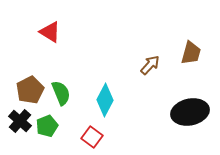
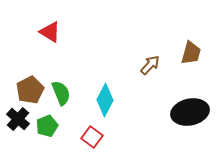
black cross: moved 2 px left, 2 px up
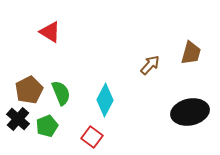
brown pentagon: moved 1 px left
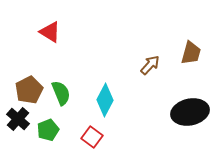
green pentagon: moved 1 px right, 4 px down
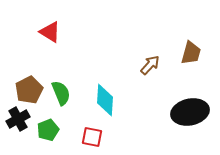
cyan diamond: rotated 24 degrees counterclockwise
black cross: rotated 20 degrees clockwise
red square: rotated 25 degrees counterclockwise
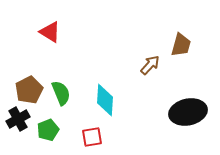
brown trapezoid: moved 10 px left, 8 px up
black ellipse: moved 2 px left
red square: rotated 20 degrees counterclockwise
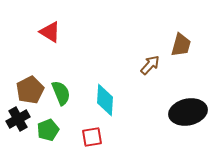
brown pentagon: moved 1 px right
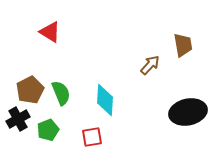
brown trapezoid: moved 2 px right; rotated 25 degrees counterclockwise
